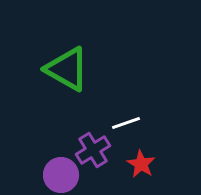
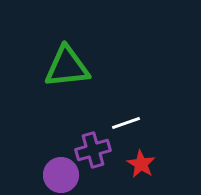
green triangle: moved 2 px up; rotated 36 degrees counterclockwise
purple cross: rotated 16 degrees clockwise
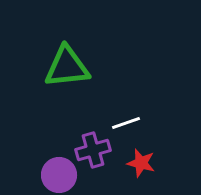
red star: moved 1 px up; rotated 16 degrees counterclockwise
purple circle: moved 2 px left
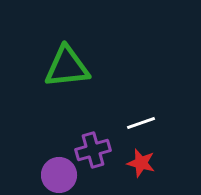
white line: moved 15 px right
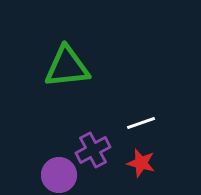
purple cross: rotated 12 degrees counterclockwise
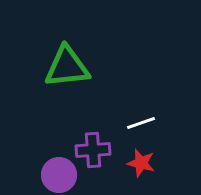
purple cross: rotated 24 degrees clockwise
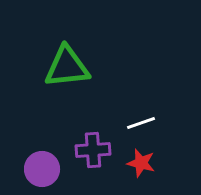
purple circle: moved 17 px left, 6 px up
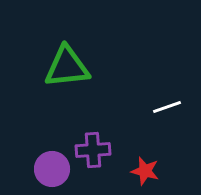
white line: moved 26 px right, 16 px up
red star: moved 4 px right, 8 px down
purple circle: moved 10 px right
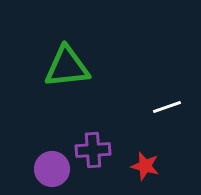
red star: moved 5 px up
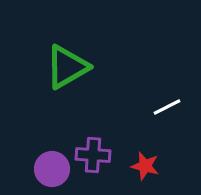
green triangle: rotated 24 degrees counterclockwise
white line: rotated 8 degrees counterclockwise
purple cross: moved 5 px down; rotated 8 degrees clockwise
